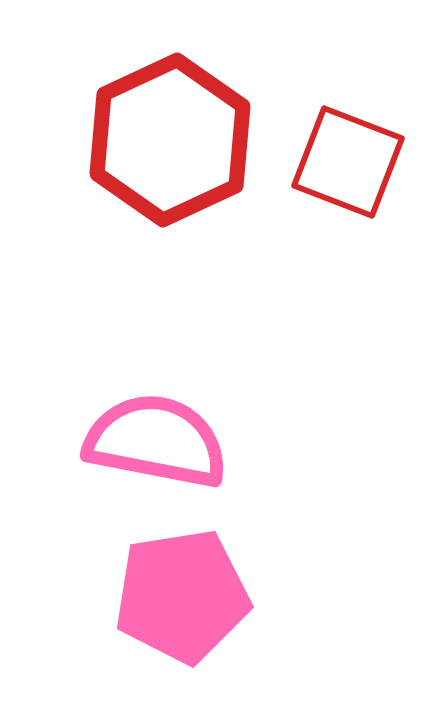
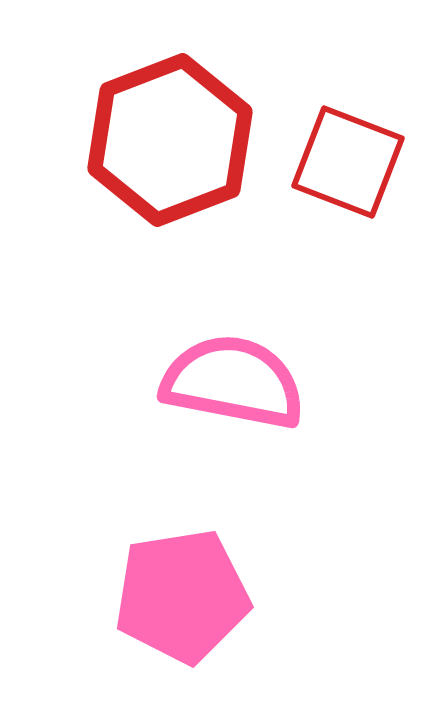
red hexagon: rotated 4 degrees clockwise
pink semicircle: moved 77 px right, 59 px up
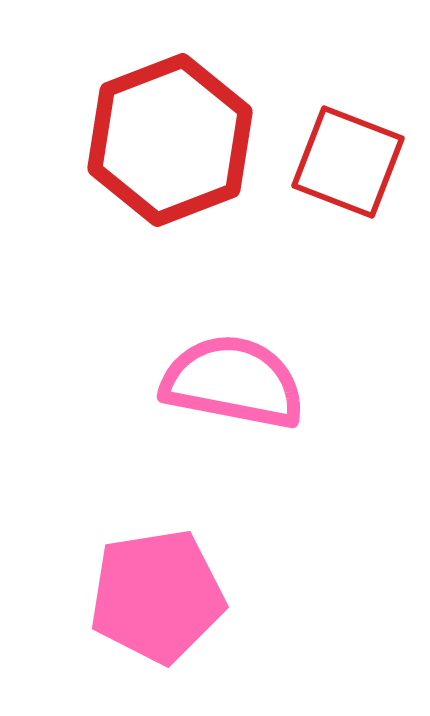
pink pentagon: moved 25 px left
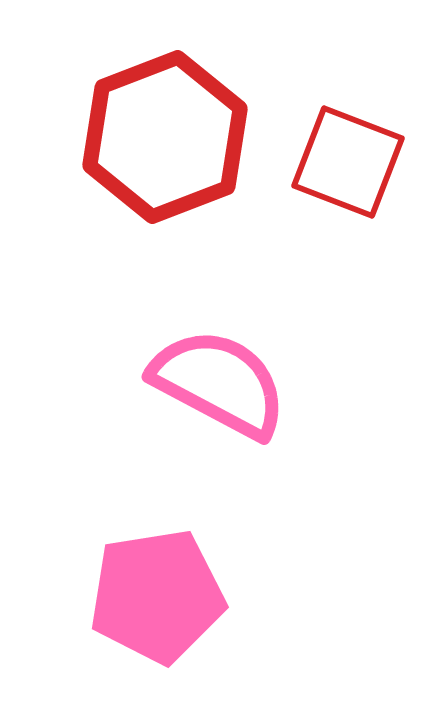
red hexagon: moved 5 px left, 3 px up
pink semicircle: moved 14 px left, 1 px down; rotated 17 degrees clockwise
